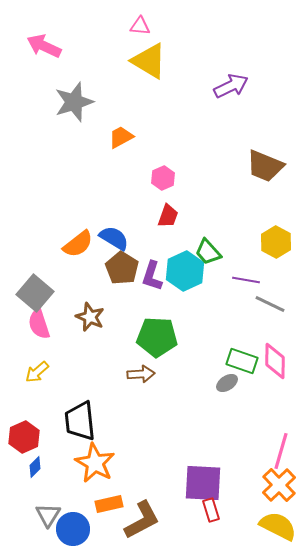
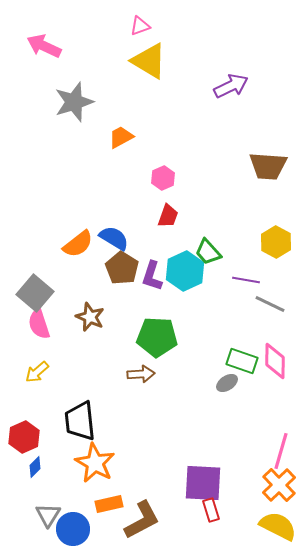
pink triangle: rotated 25 degrees counterclockwise
brown trapezoid: moved 3 px right; rotated 18 degrees counterclockwise
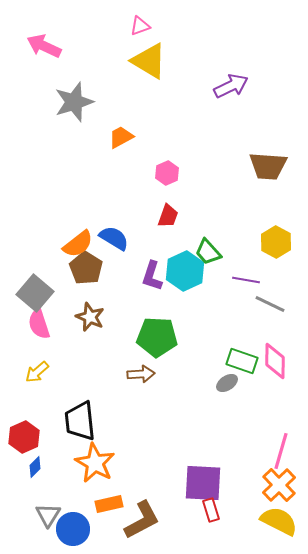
pink hexagon: moved 4 px right, 5 px up
brown pentagon: moved 36 px left
yellow semicircle: moved 1 px right, 5 px up
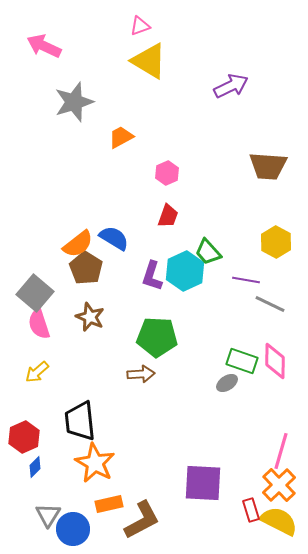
red rectangle: moved 40 px right
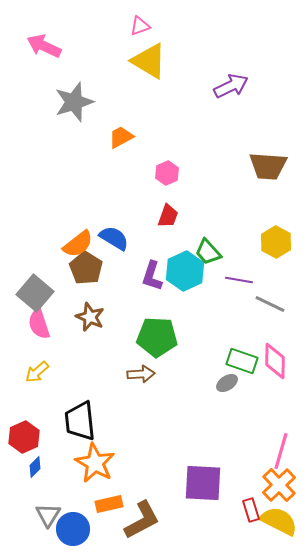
purple line: moved 7 px left
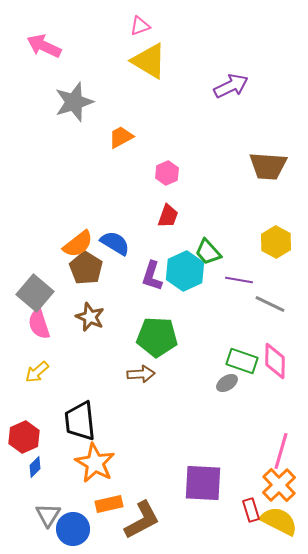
blue semicircle: moved 1 px right, 5 px down
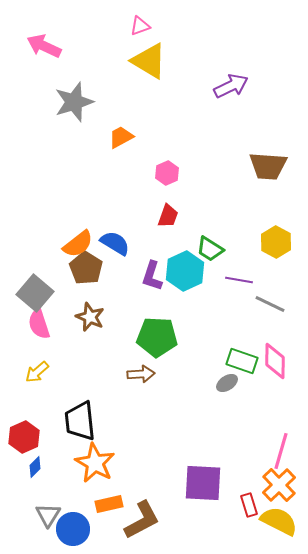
green trapezoid: moved 2 px right, 3 px up; rotated 16 degrees counterclockwise
red rectangle: moved 2 px left, 5 px up
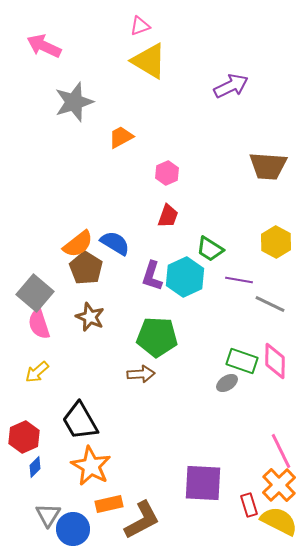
cyan hexagon: moved 6 px down
black trapezoid: rotated 24 degrees counterclockwise
pink line: rotated 42 degrees counterclockwise
orange star: moved 4 px left, 3 px down
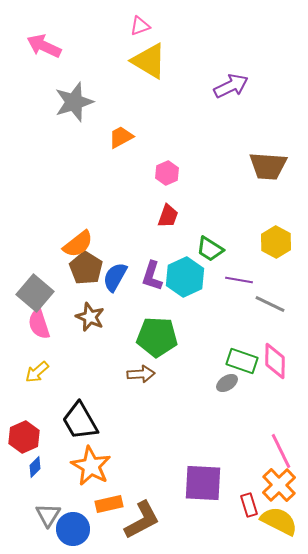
blue semicircle: moved 34 px down; rotated 92 degrees counterclockwise
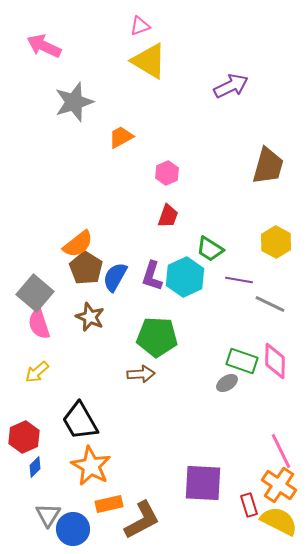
brown trapezoid: rotated 78 degrees counterclockwise
orange cross: rotated 12 degrees counterclockwise
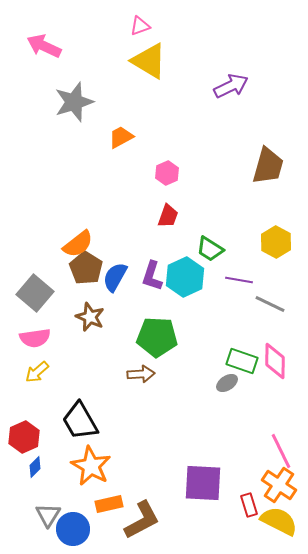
pink semicircle: moved 4 px left, 14 px down; rotated 80 degrees counterclockwise
